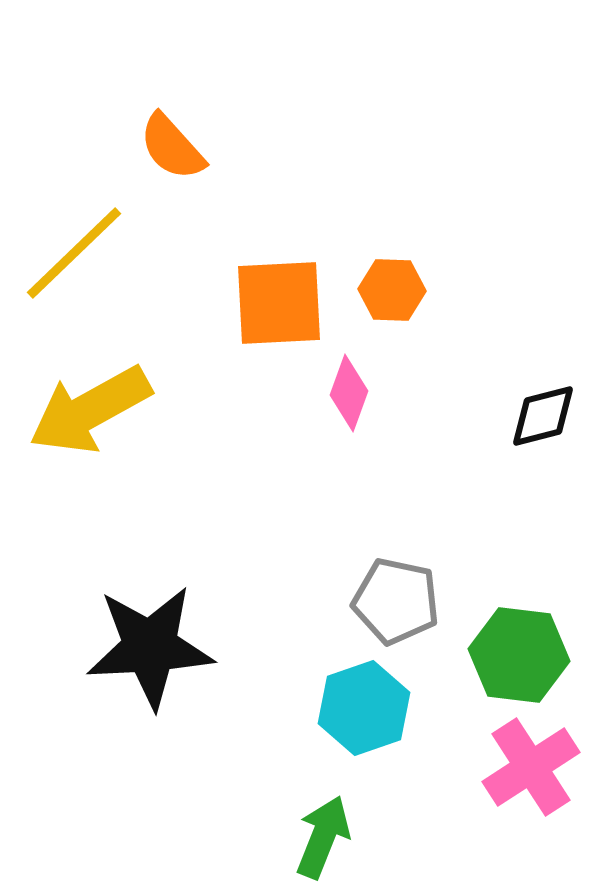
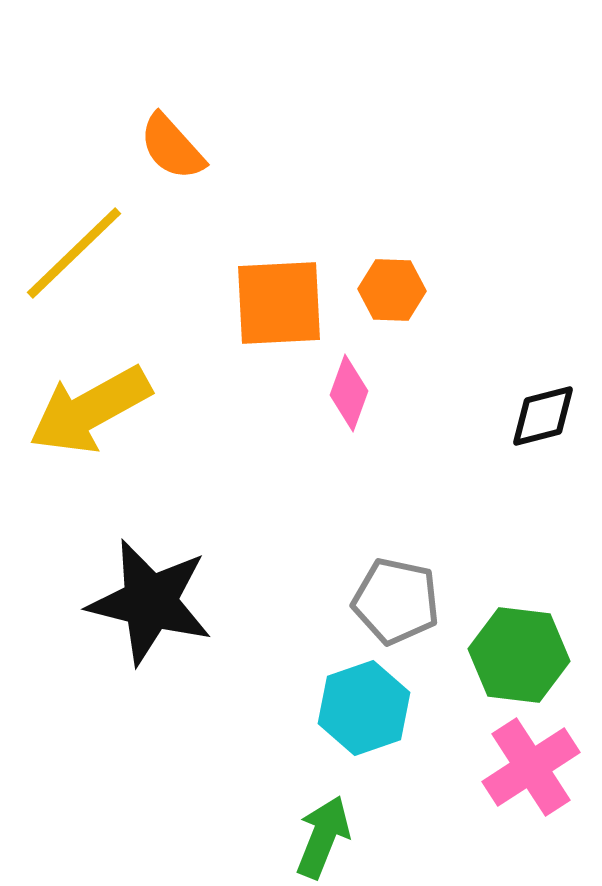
black star: moved 45 px up; rotated 17 degrees clockwise
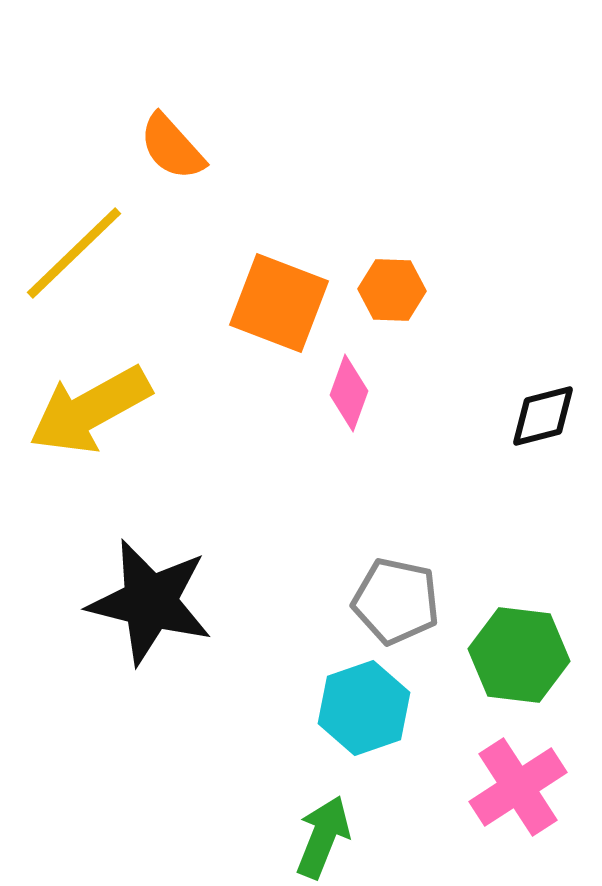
orange square: rotated 24 degrees clockwise
pink cross: moved 13 px left, 20 px down
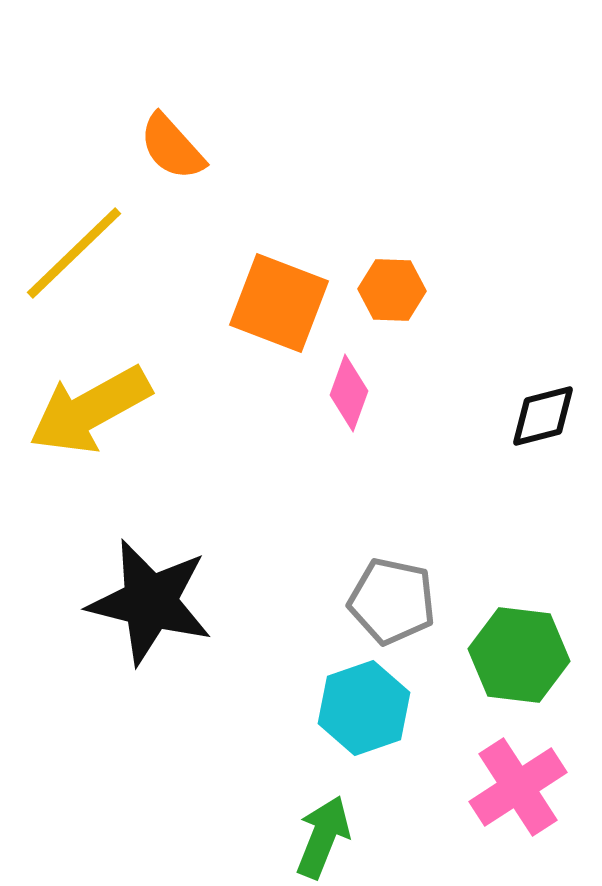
gray pentagon: moved 4 px left
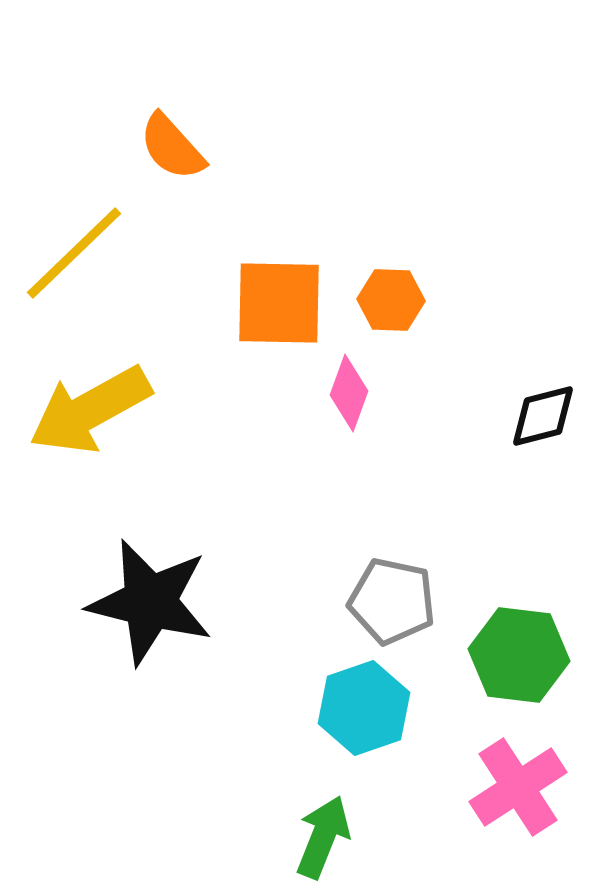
orange hexagon: moved 1 px left, 10 px down
orange square: rotated 20 degrees counterclockwise
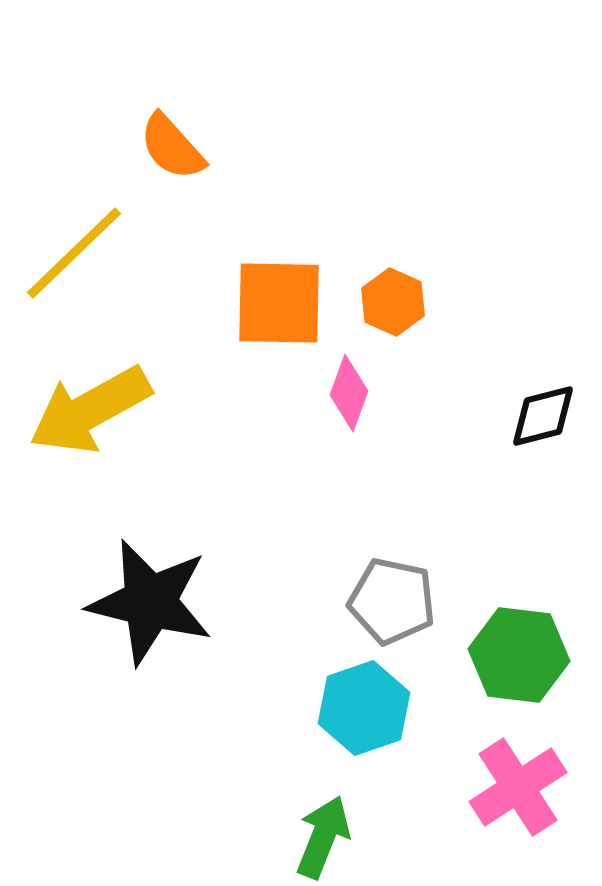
orange hexagon: moved 2 px right, 2 px down; rotated 22 degrees clockwise
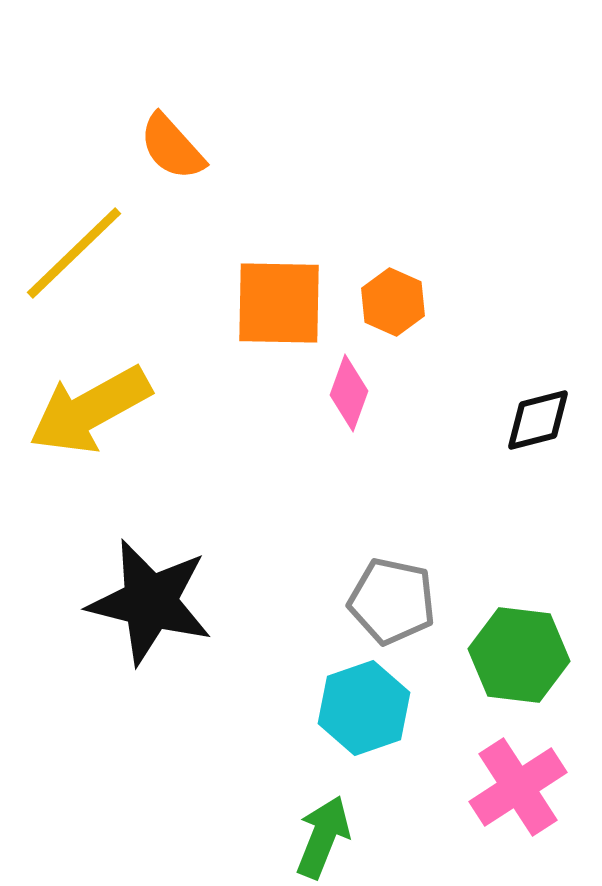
black diamond: moved 5 px left, 4 px down
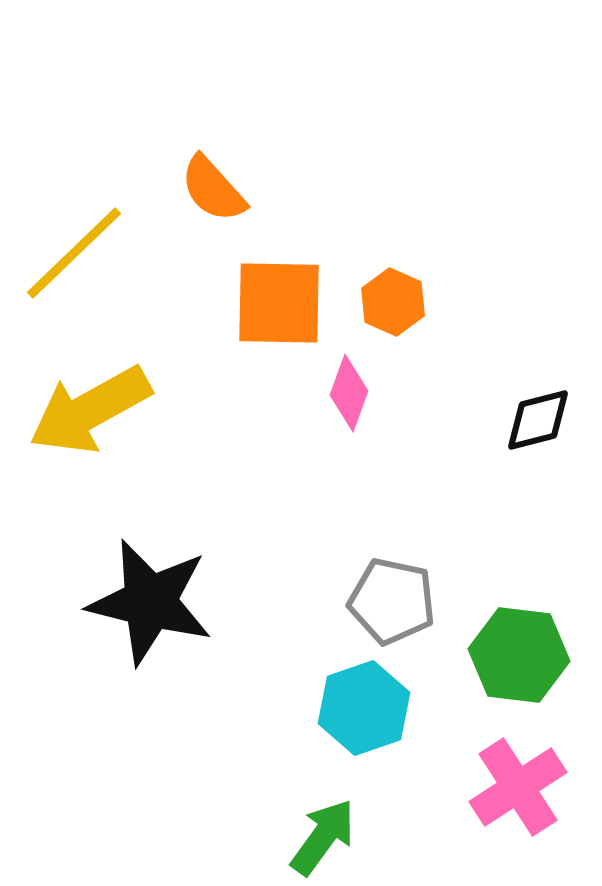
orange semicircle: moved 41 px right, 42 px down
green arrow: rotated 14 degrees clockwise
